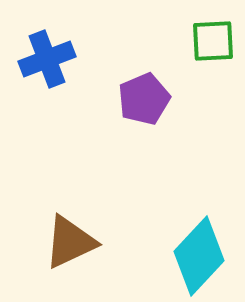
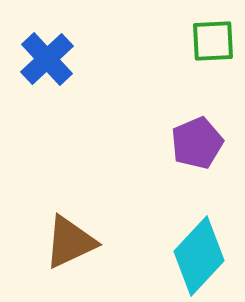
blue cross: rotated 22 degrees counterclockwise
purple pentagon: moved 53 px right, 44 px down
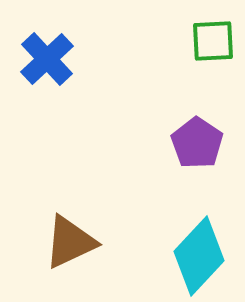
purple pentagon: rotated 15 degrees counterclockwise
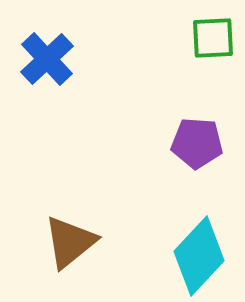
green square: moved 3 px up
purple pentagon: rotated 30 degrees counterclockwise
brown triangle: rotated 14 degrees counterclockwise
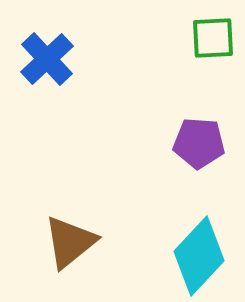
purple pentagon: moved 2 px right
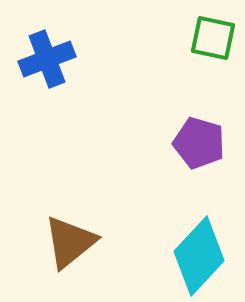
green square: rotated 15 degrees clockwise
blue cross: rotated 22 degrees clockwise
purple pentagon: rotated 12 degrees clockwise
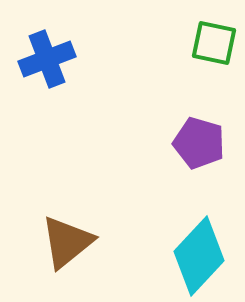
green square: moved 1 px right, 5 px down
brown triangle: moved 3 px left
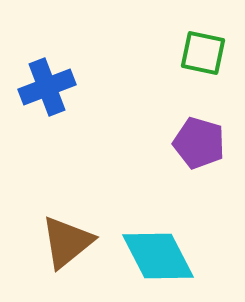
green square: moved 11 px left, 10 px down
blue cross: moved 28 px down
cyan diamond: moved 41 px left; rotated 70 degrees counterclockwise
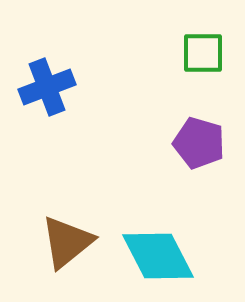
green square: rotated 12 degrees counterclockwise
